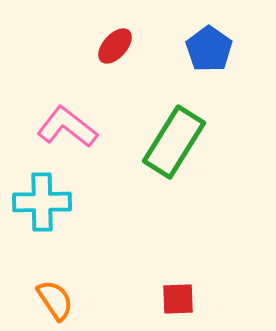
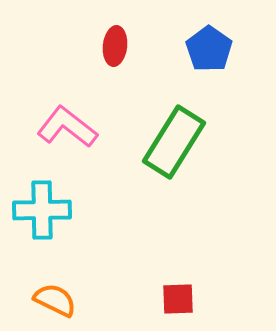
red ellipse: rotated 36 degrees counterclockwise
cyan cross: moved 8 px down
orange semicircle: rotated 30 degrees counterclockwise
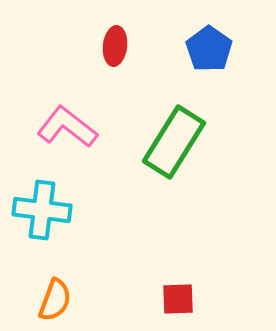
cyan cross: rotated 8 degrees clockwise
orange semicircle: rotated 84 degrees clockwise
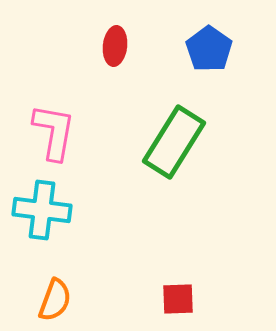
pink L-shape: moved 13 px left, 5 px down; rotated 62 degrees clockwise
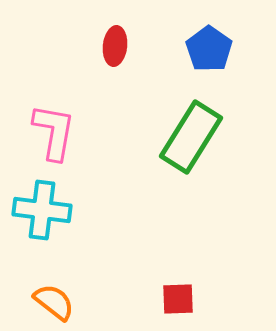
green rectangle: moved 17 px right, 5 px up
orange semicircle: moved 1 px left, 2 px down; rotated 72 degrees counterclockwise
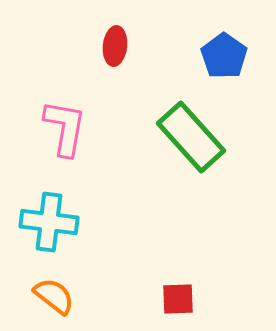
blue pentagon: moved 15 px right, 7 px down
pink L-shape: moved 11 px right, 4 px up
green rectangle: rotated 74 degrees counterclockwise
cyan cross: moved 7 px right, 12 px down
orange semicircle: moved 6 px up
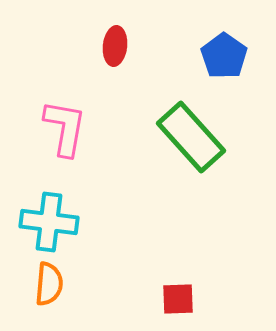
orange semicircle: moved 5 px left, 12 px up; rotated 57 degrees clockwise
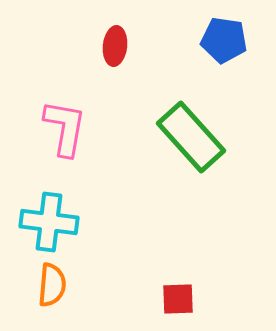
blue pentagon: moved 16 px up; rotated 27 degrees counterclockwise
orange semicircle: moved 3 px right, 1 px down
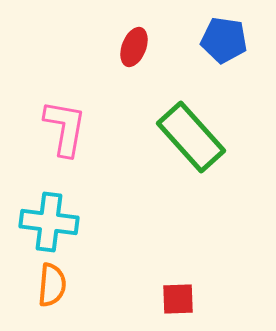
red ellipse: moved 19 px right, 1 px down; rotated 15 degrees clockwise
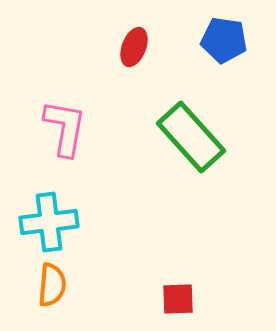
cyan cross: rotated 14 degrees counterclockwise
